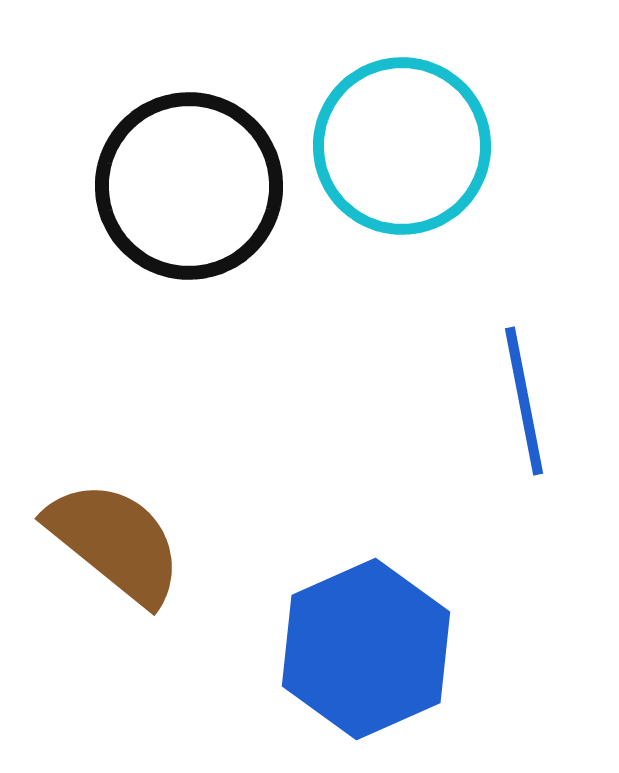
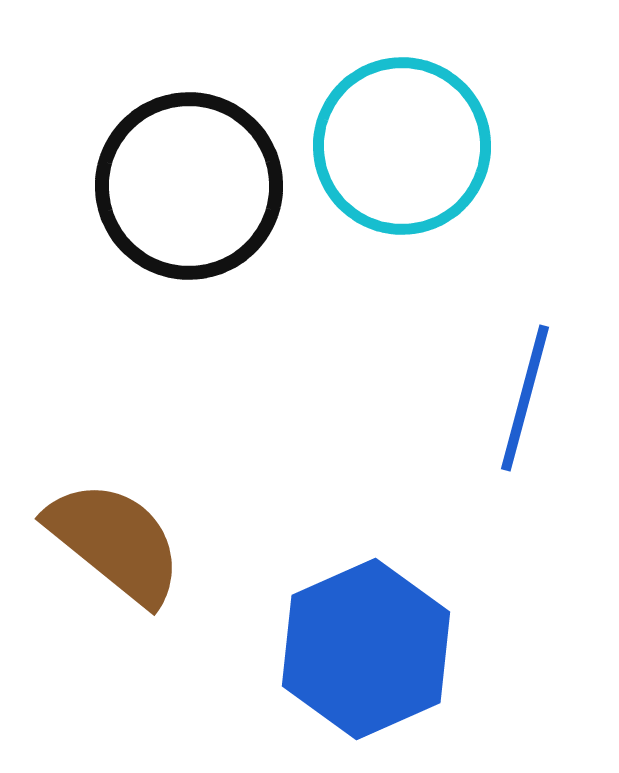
blue line: moved 1 px right, 3 px up; rotated 26 degrees clockwise
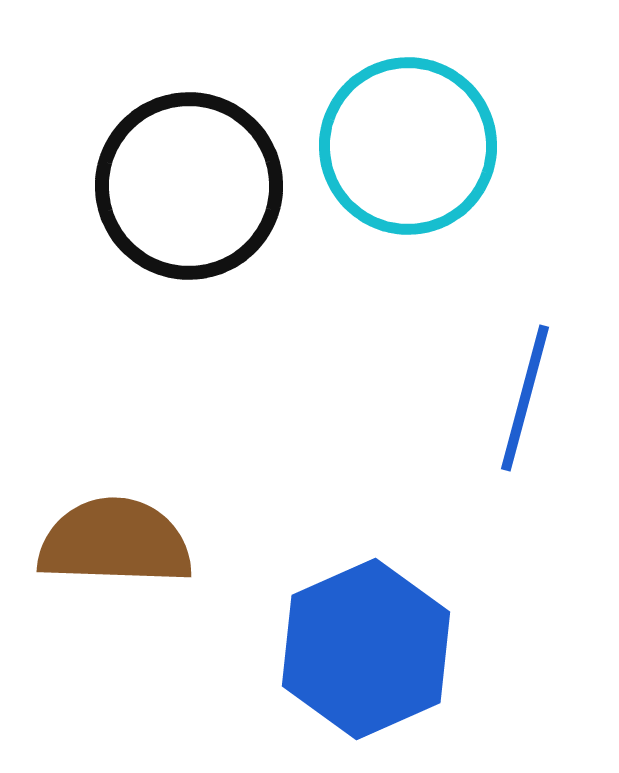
cyan circle: moved 6 px right
brown semicircle: rotated 37 degrees counterclockwise
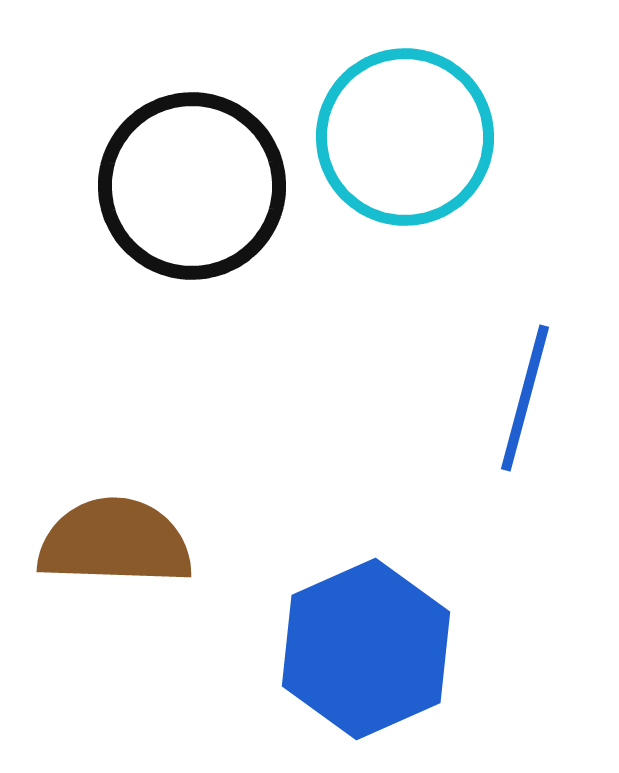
cyan circle: moved 3 px left, 9 px up
black circle: moved 3 px right
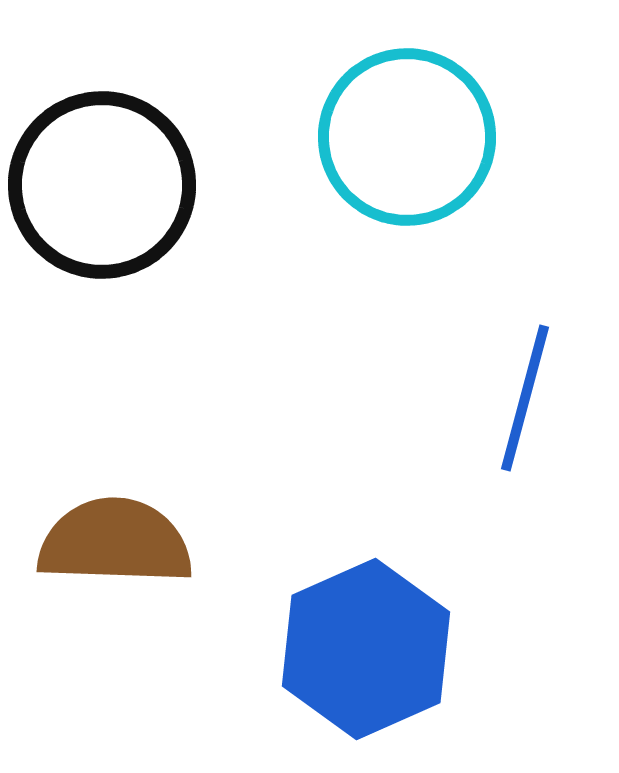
cyan circle: moved 2 px right
black circle: moved 90 px left, 1 px up
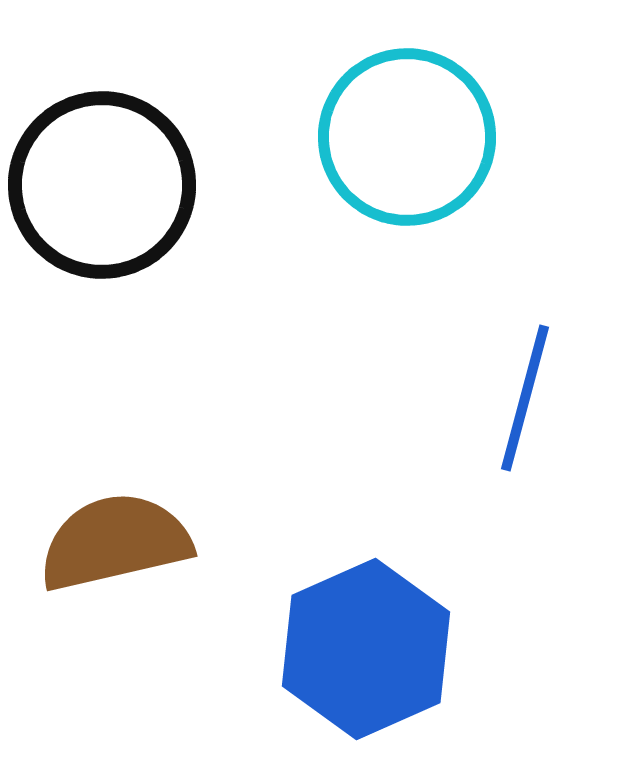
brown semicircle: rotated 15 degrees counterclockwise
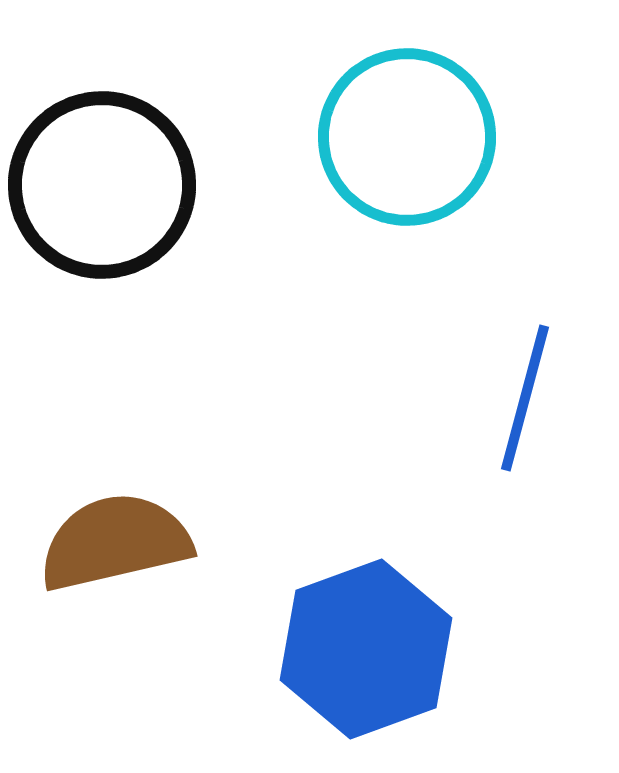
blue hexagon: rotated 4 degrees clockwise
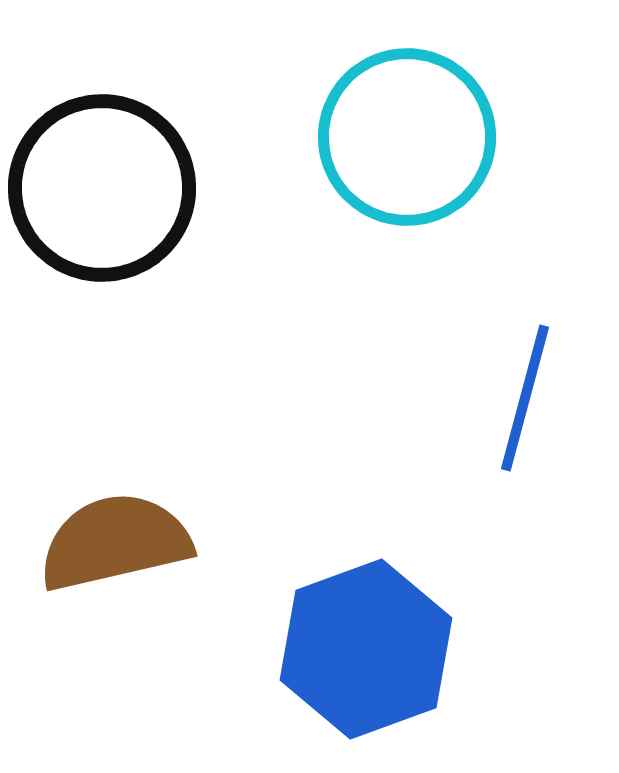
black circle: moved 3 px down
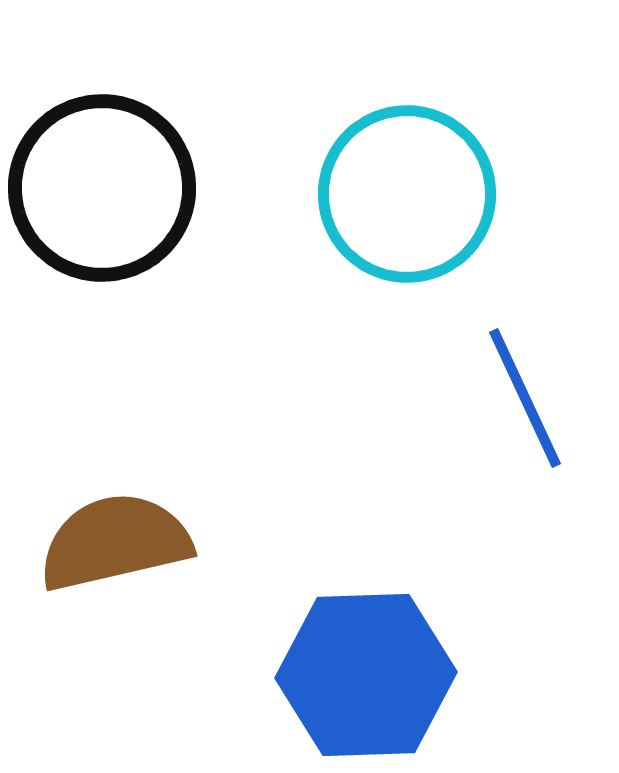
cyan circle: moved 57 px down
blue line: rotated 40 degrees counterclockwise
blue hexagon: moved 26 px down; rotated 18 degrees clockwise
